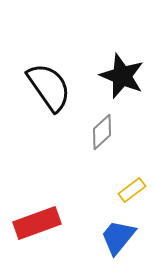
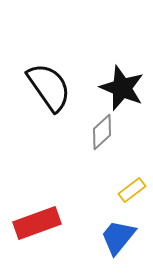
black star: moved 12 px down
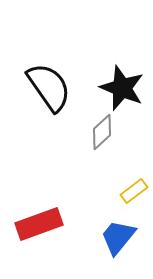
yellow rectangle: moved 2 px right, 1 px down
red rectangle: moved 2 px right, 1 px down
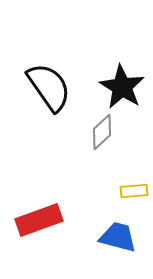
black star: moved 1 px up; rotated 9 degrees clockwise
yellow rectangle: rotated 32 degrees clockwise
red rectangle: moved 4 px up
blue trapezoid: rotated 66 degrees clockwise
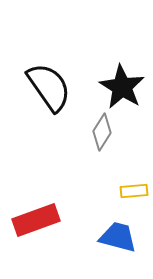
gray diamond: rotated 15 degrees counterclockwise
red rectangle: moved 3 px left
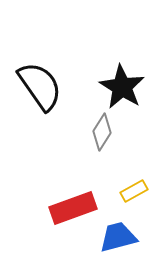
black semicircle: moved 9 px left, 1 px up
yellow rectangle: rotated 24 degrees counterclockwise
red rectangle: moved 37 px right, 12 px up
blue trapezoid: rotated 30 degrees counterclockwise
